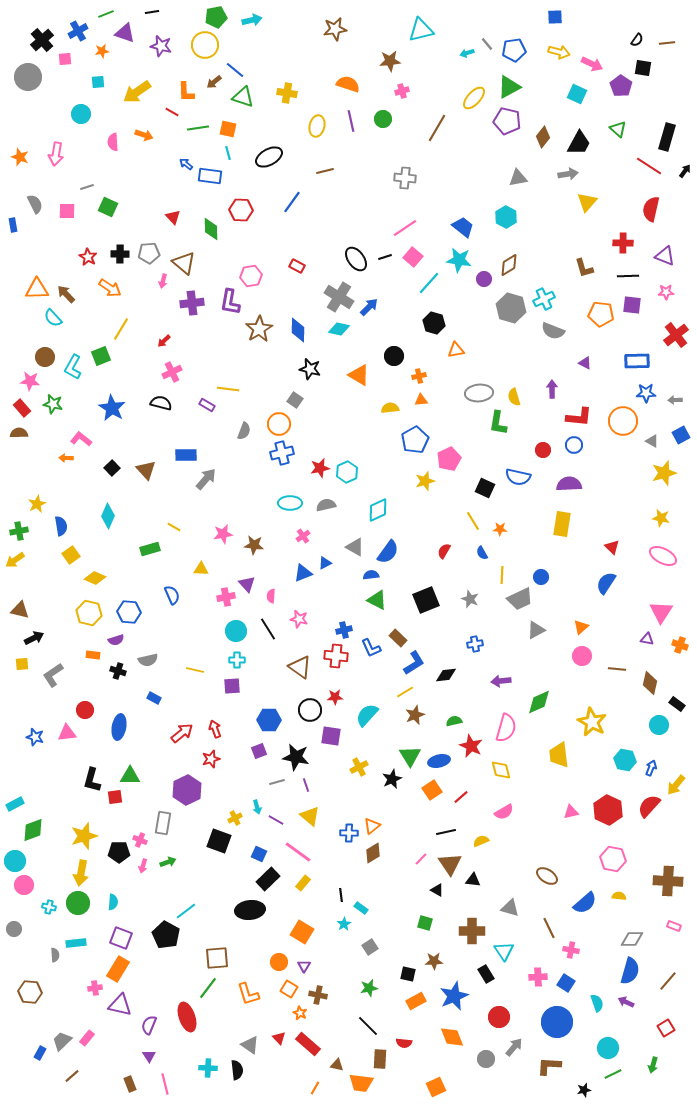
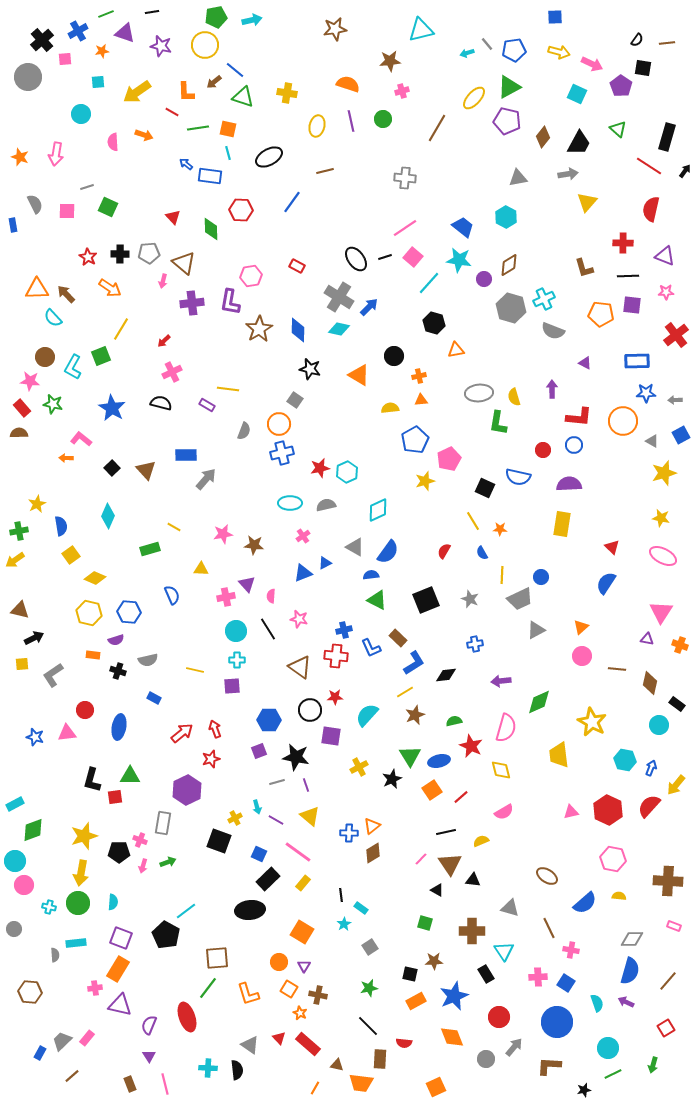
black square at (408, 974): moved 2 px right
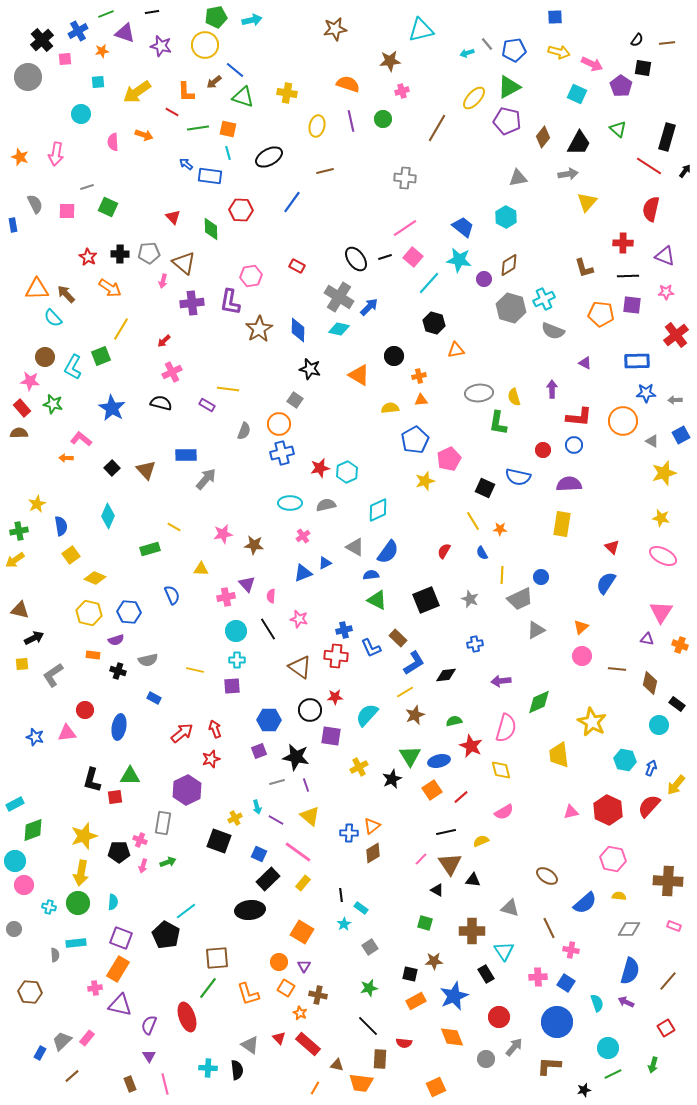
gray diamond at (632, 939): moved 3 px left, 10 px up
orange square at (289, 989): moved 3 px left, 1 px up
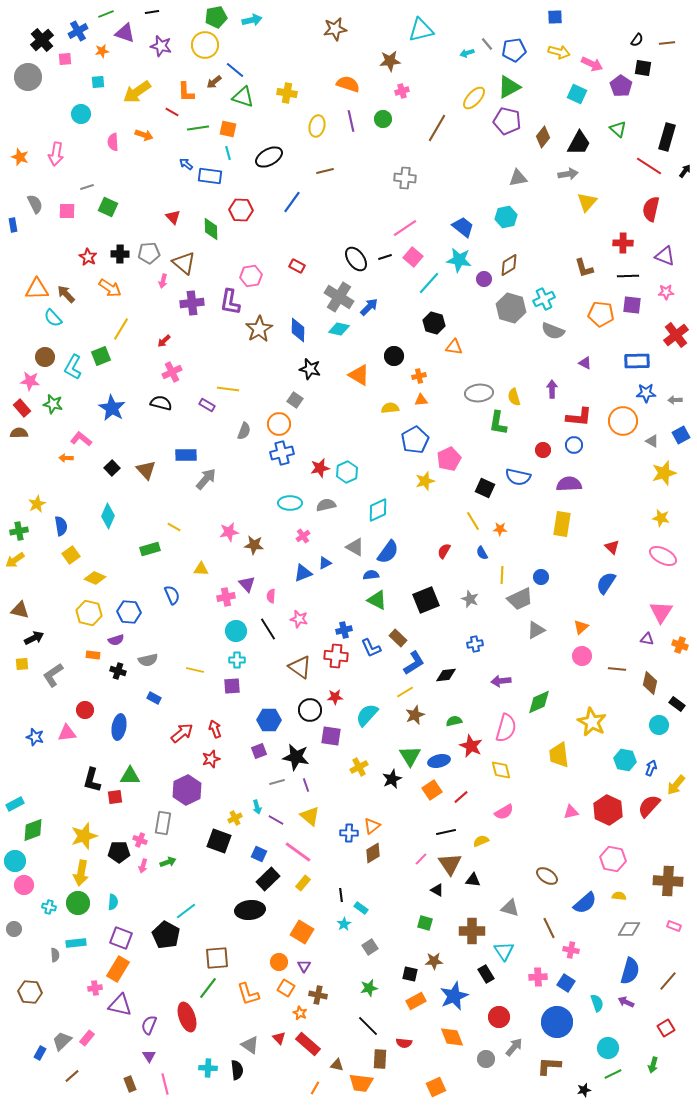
cyan hexagon at (506, 217): rotated 20 degrees clockwise
orange triangle at (456, 350): moved 2 px left, 3 px up; rotated 18 degrees clockwise
pink star at (223, 534): moved 6 px right, 2 px up
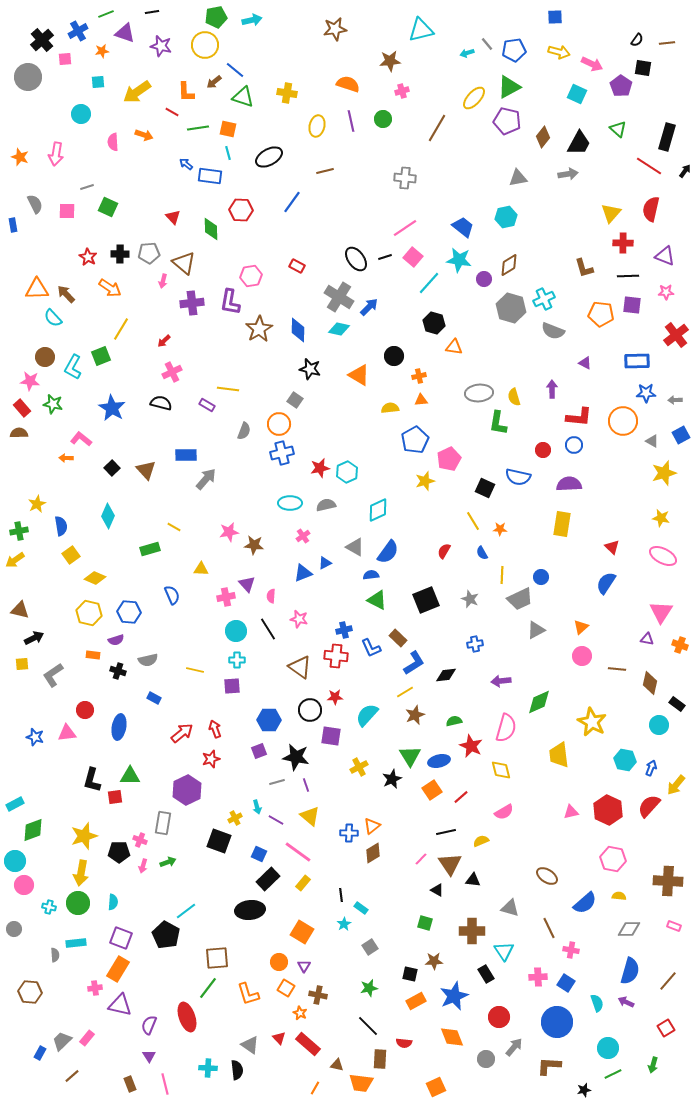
yellow triangle at (587, 202): moved 24 px right, 11 px down
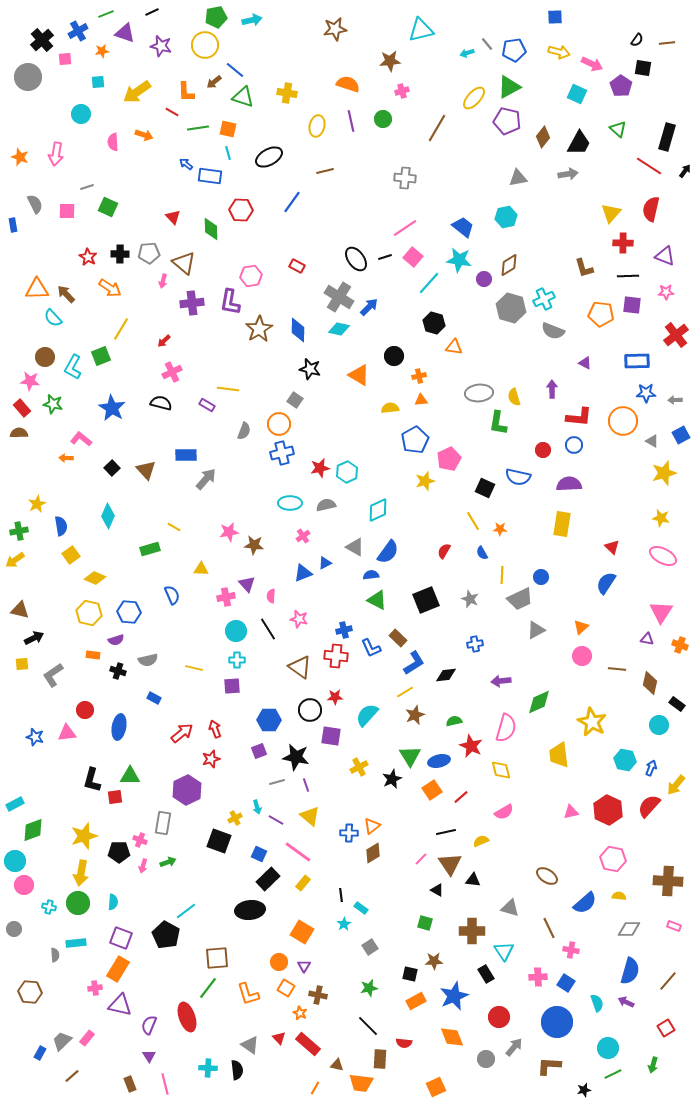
black line at (152, 12): rotated 16 degrees counterclockwise
yellow line at (195, 670): moved 1 px left, 2 px up
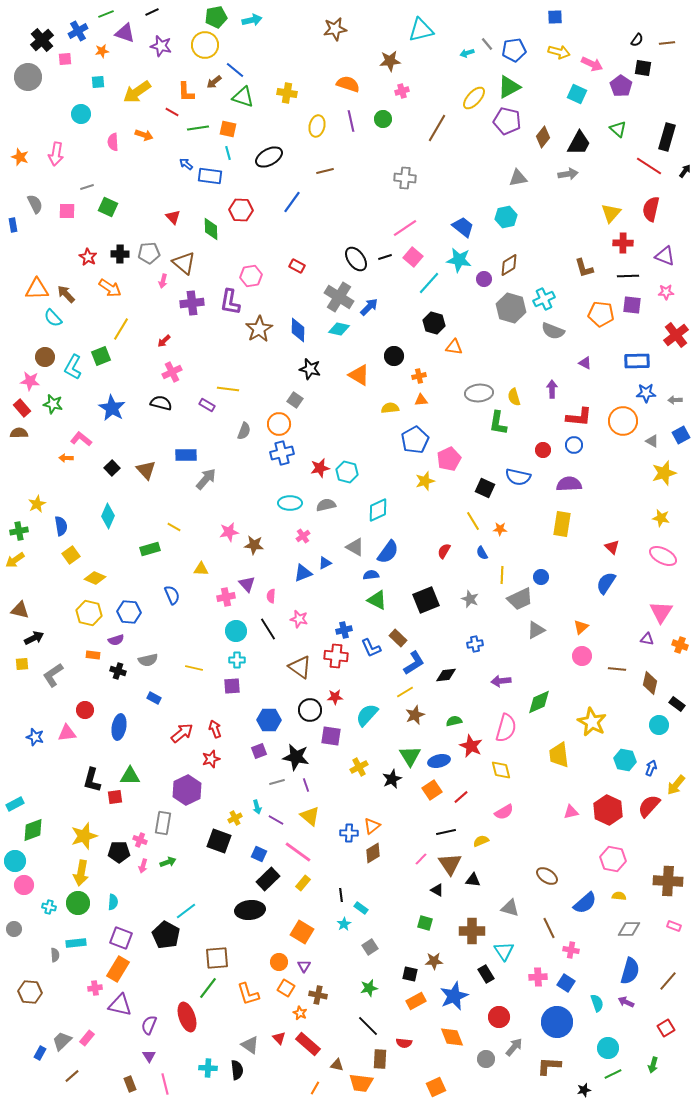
cyan hexagon at (347, 472): rotated 20 degrees counterclockwise
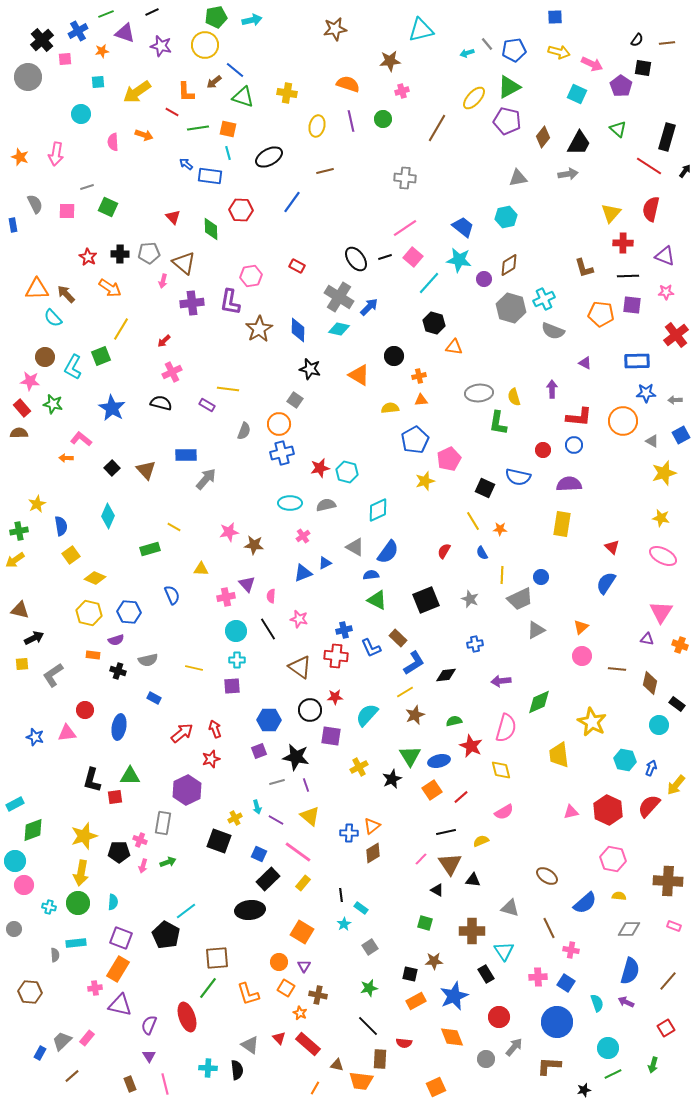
orange trapezoid at (361, 1083): moved 2 px up
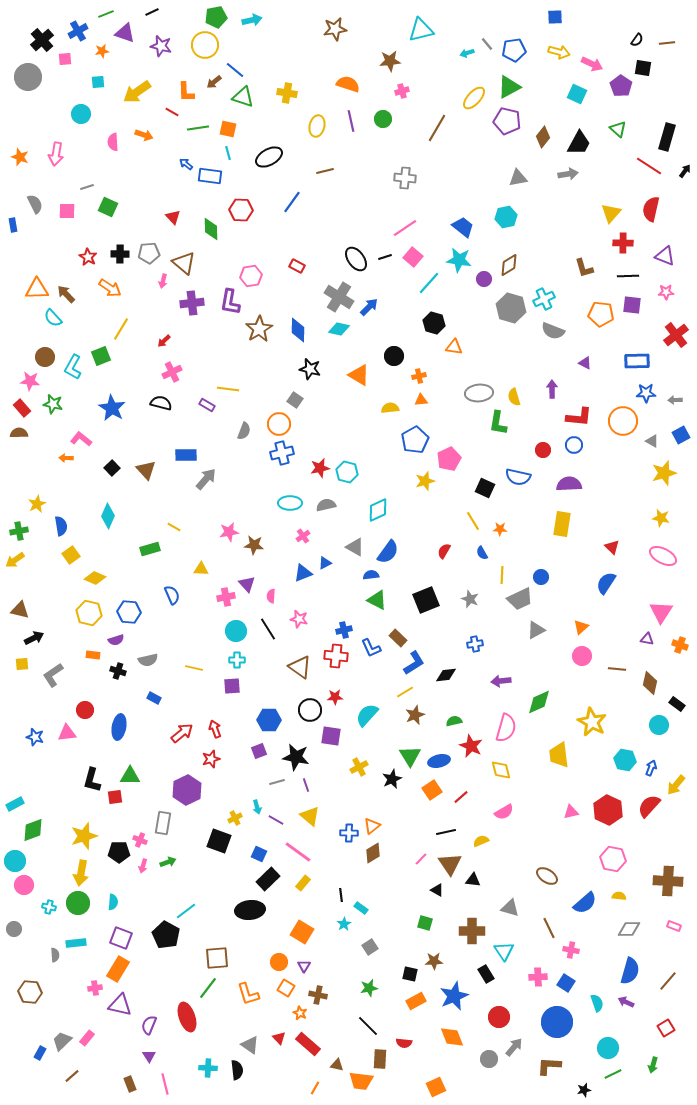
gray circle at (486, 1059): moved 3 px right
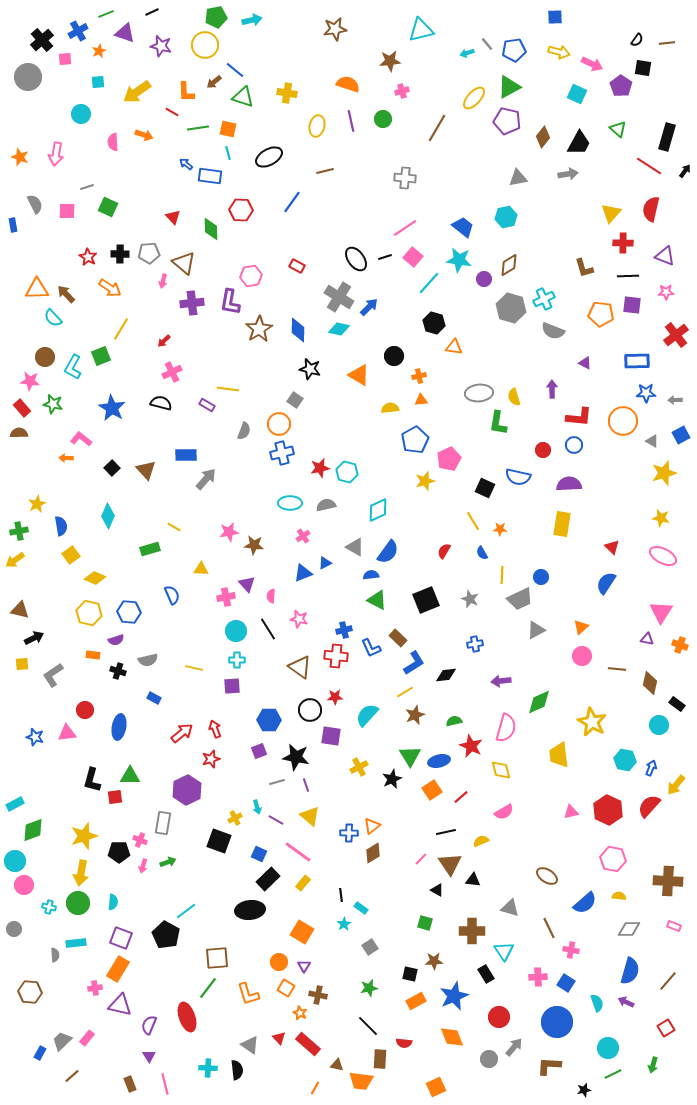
orange star at (102, 51): moved 3 px left; rotated 16 degrees counterclockwise
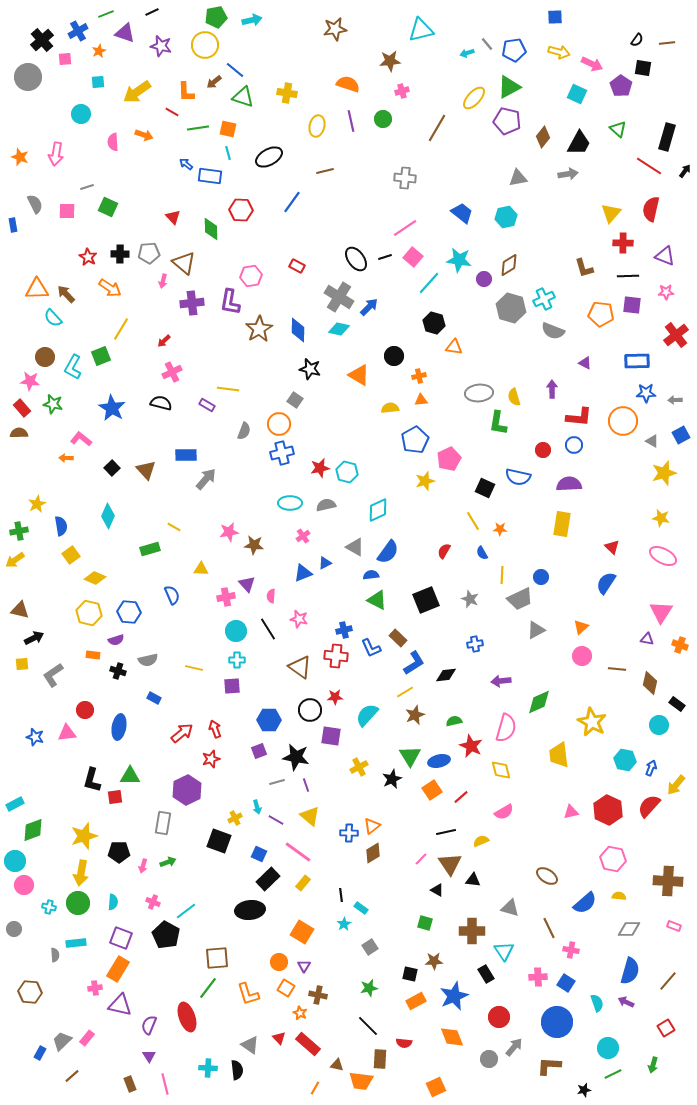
blue trapezoid at (463, 227): moved 1 px left, 14 px up
pink cross at (140, 840): moved 13 px right, 62 px down
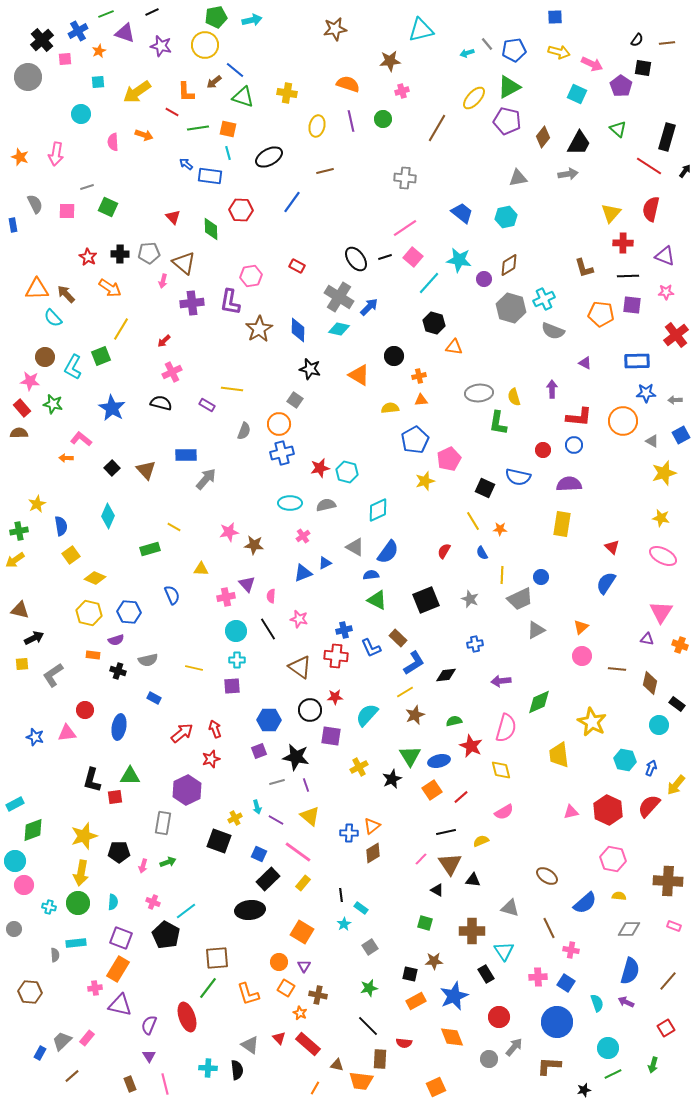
yellow line at (228, 389): moved 4 px right
